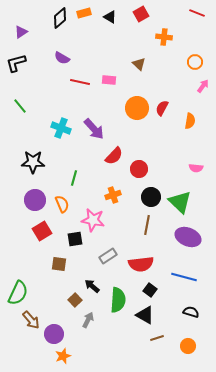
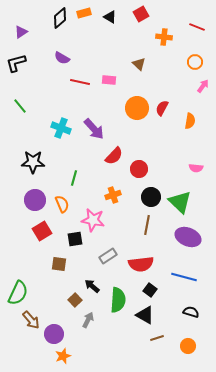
red line at (197, 13): moved 14 px down
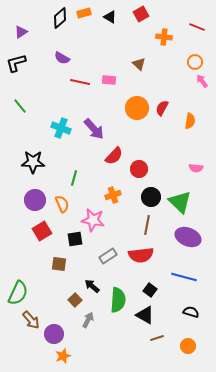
pink arrow at (203, 86): moved 1 px left, 5 px up; rotated 72 degrees counterclockwise
red semicircle at (141, 264): moved 9 px up
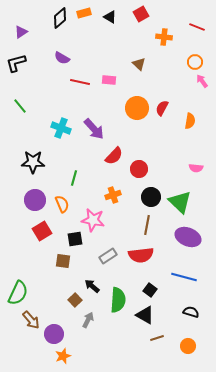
brown square at (59, 264): moved 4 px right, 3 px up
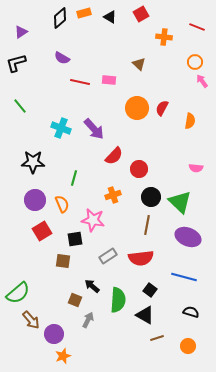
red semicircle at (141, 255): moved 3 px down
green semicircle at (18, 293): rotated 25 degrees clockwise
brown square at (75, 300): rotated 24 degrees counterclockwise
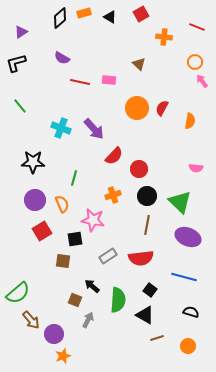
black circle at (151, 197): moved 4 px left, 1 px up
